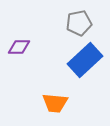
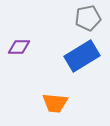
gray pentagon: moved 9 px right, 5 px up
blue rectangle: moved 3 px left, 4 px up; rotated 12 degrees clockwise
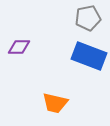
blue rectangle: moved 7 px right; rotated 52 degrees clockwise
orange trapezoid: rotated 8 degrees clockwise
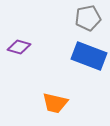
purple diamond: rotated 15 degrees clockwise
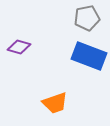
gray pentagon: moved 1 px left
orange trapezoid: rotated 32 degrees counterclockwise
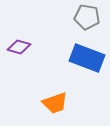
gray pentagon: moved 1 px up; rotated 20 degrees clockwise
blue rectangle: moved 2 px left, 2 px down
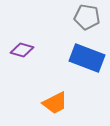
purple diamond: moved 3 px right, 3 px down
orange trapezoid: rotated 8 degrees counterclockwise
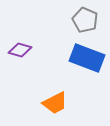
gray pentagon: moved 2 px left, 3 px down; rotated 15 degrees clockwise
purple diamond: moved 2 px left
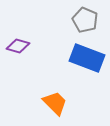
purple diamond: moved 2 px left, 4 px up
orange trapezoid: rotated 108 degrees counterclockwise
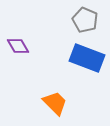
purple diamond: rotated 45 degrees clockwise
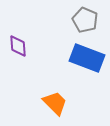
purple diamond: rotated 25 degrees clockwise
